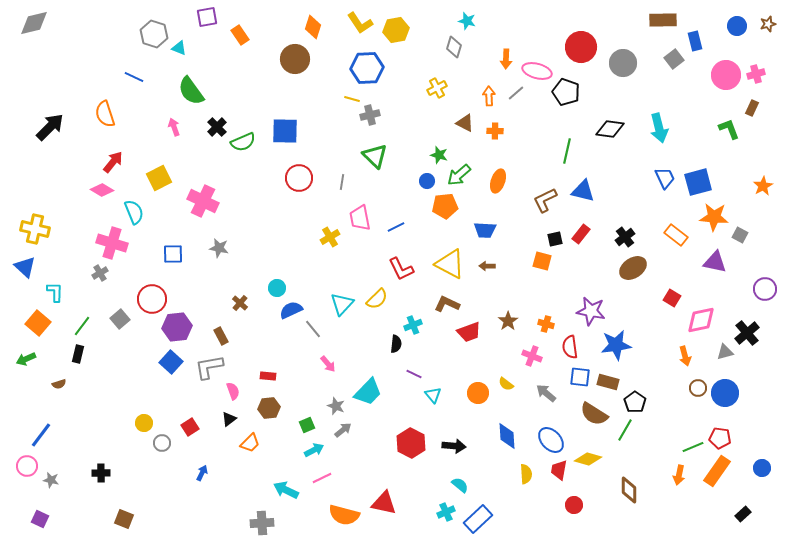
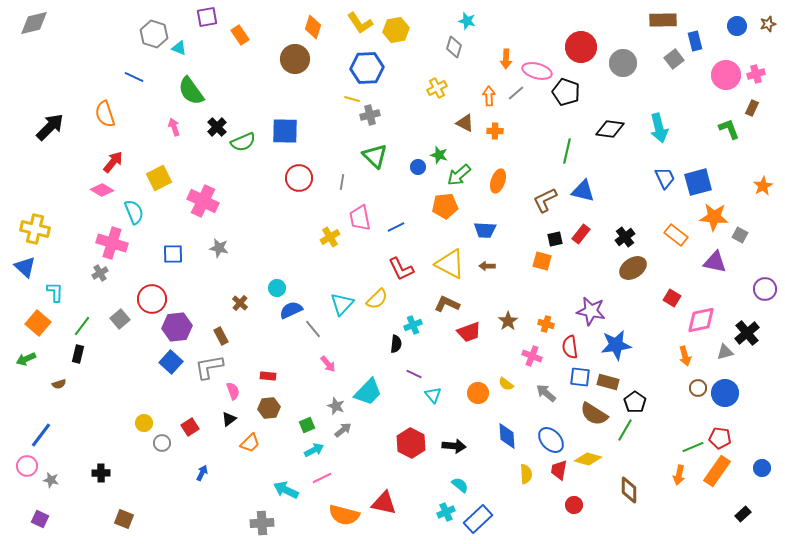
blue circle at (427, 181): moved 9 px left, 14 px up
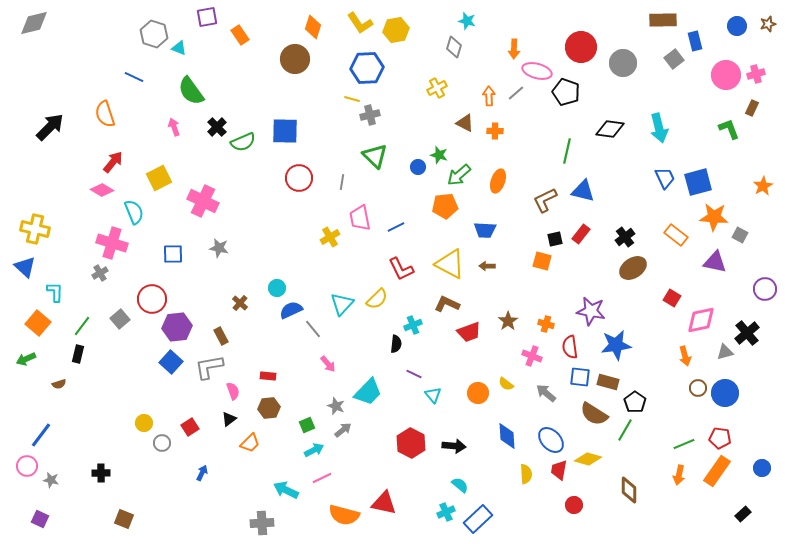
orange arrow at (506, 59): moved 8 px right, 10 px up
green line at (693, 447): moved 9 px left, 3 px up
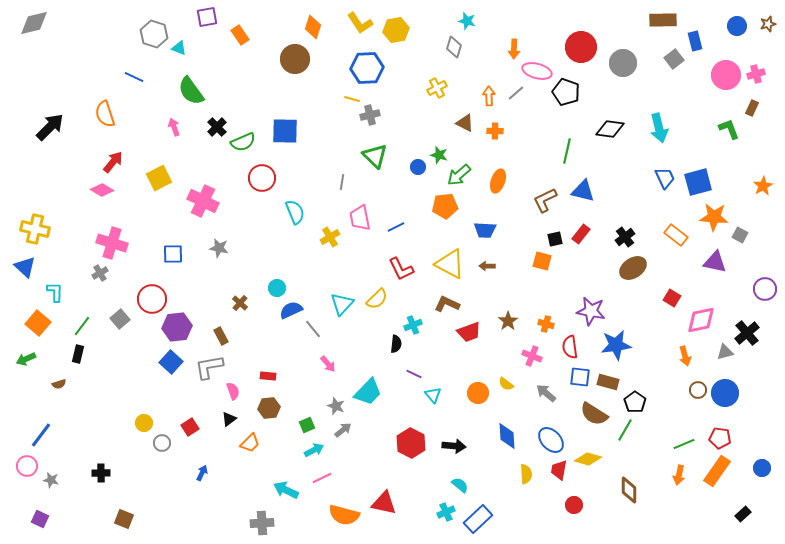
red circle at (299, 178): moved 37 px left
cyan semicircle at (134, 212): moved 161 px right
brown circle at (698, 388): moved 2 px down
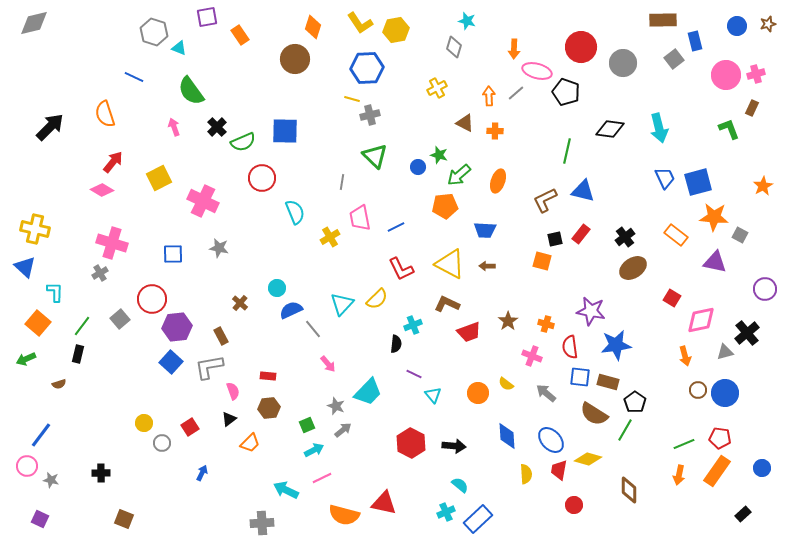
gray hexagon at (154, 34): moved 2 px up
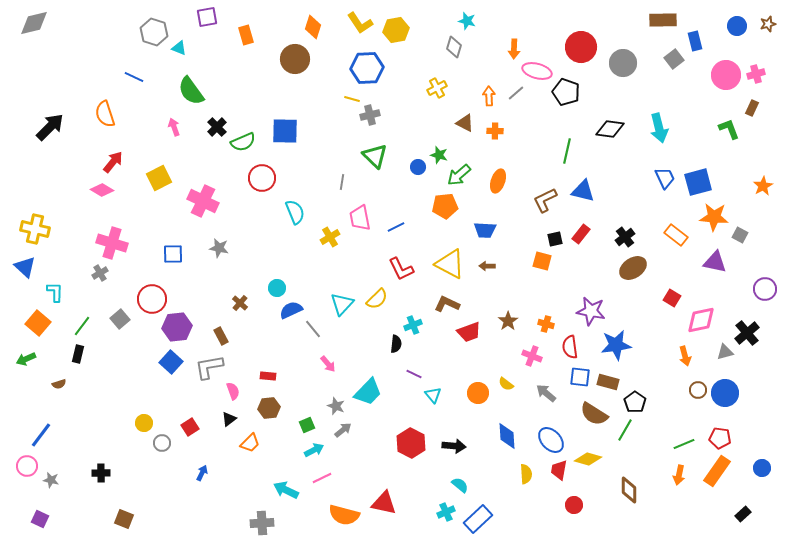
orange rectangle at (240, 35): moved 6 px right; rotated 18 degrees clockwise
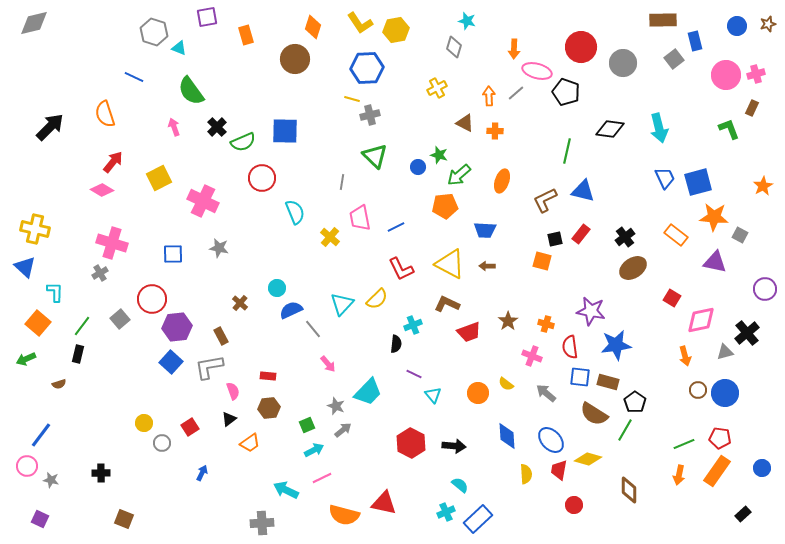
orange ellipse at (498, 181): moved 4 px right
yellow cross at (330, 237): rotated 18 degrees counterclockwise
orange trapezoid at (250, 443): rotated 10 degrees clockwise
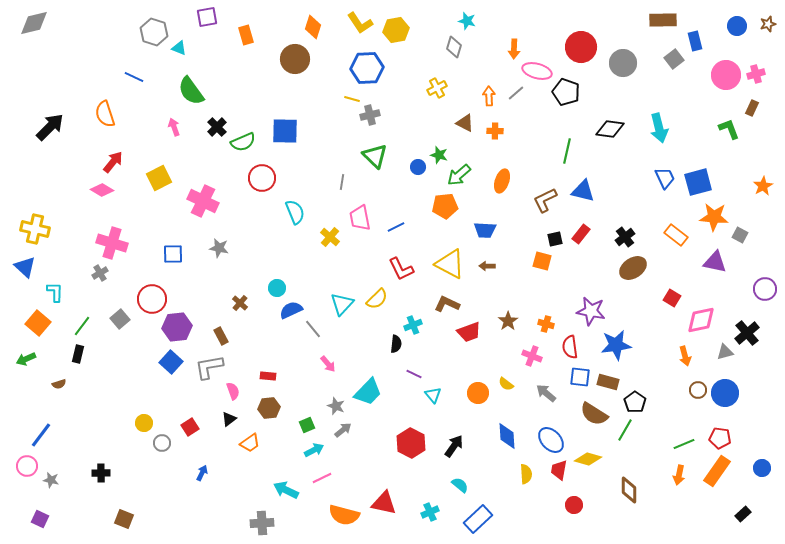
black arrow at (454, 446): rotated 60 degrees counterclockwise
cyan cross at (446, 512): moved 16 px left
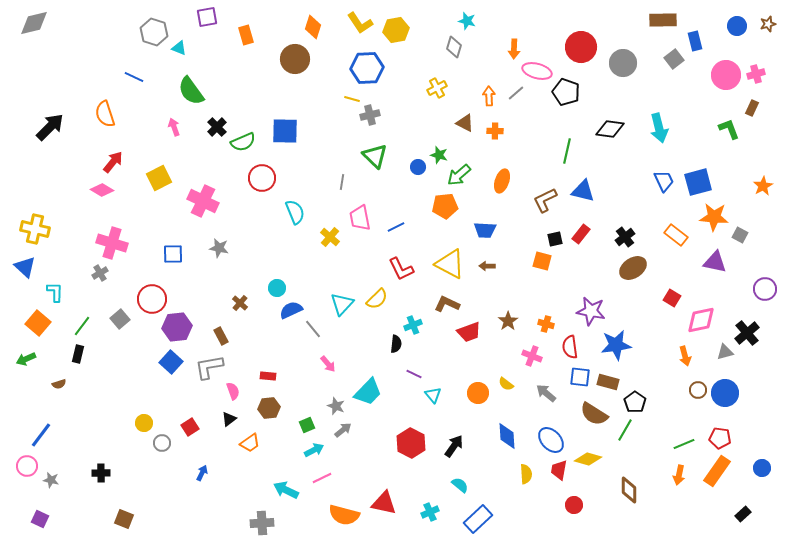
blue trapezoid at (665, 178): moved 1 px left, 3 px down
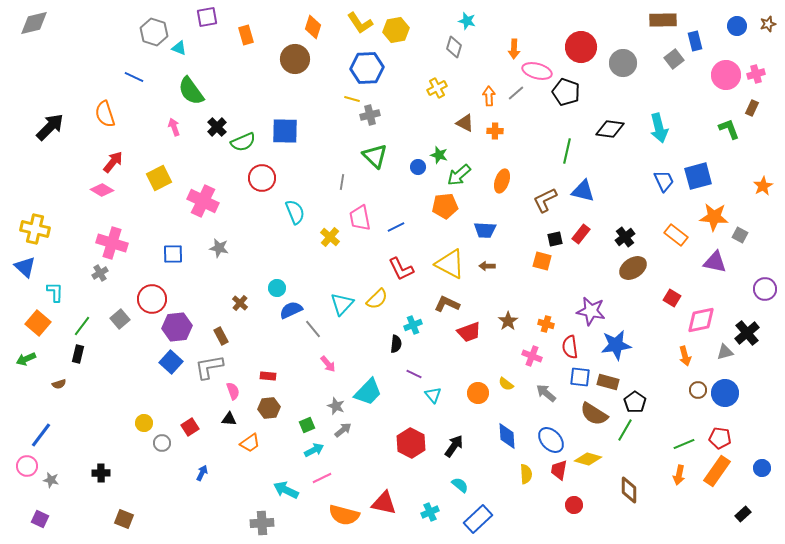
blue square at (698, 182): moved 6 px up
black triangle at (229, 419): rotated 42 degrees clockwise
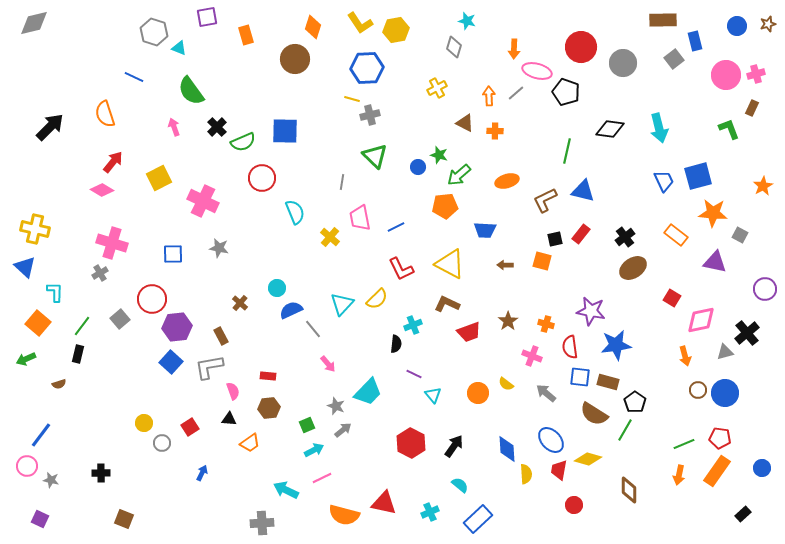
orange ellipse at (502, 181): moved 5 px right; rotated 55 degrees clockwise
orange star at (714, 217): moved 1 px left, 4 px up
brown arrow at (487, 266): moved 18 px right, 1 px up
blue diamond at (507, 436): moved 13 px down
